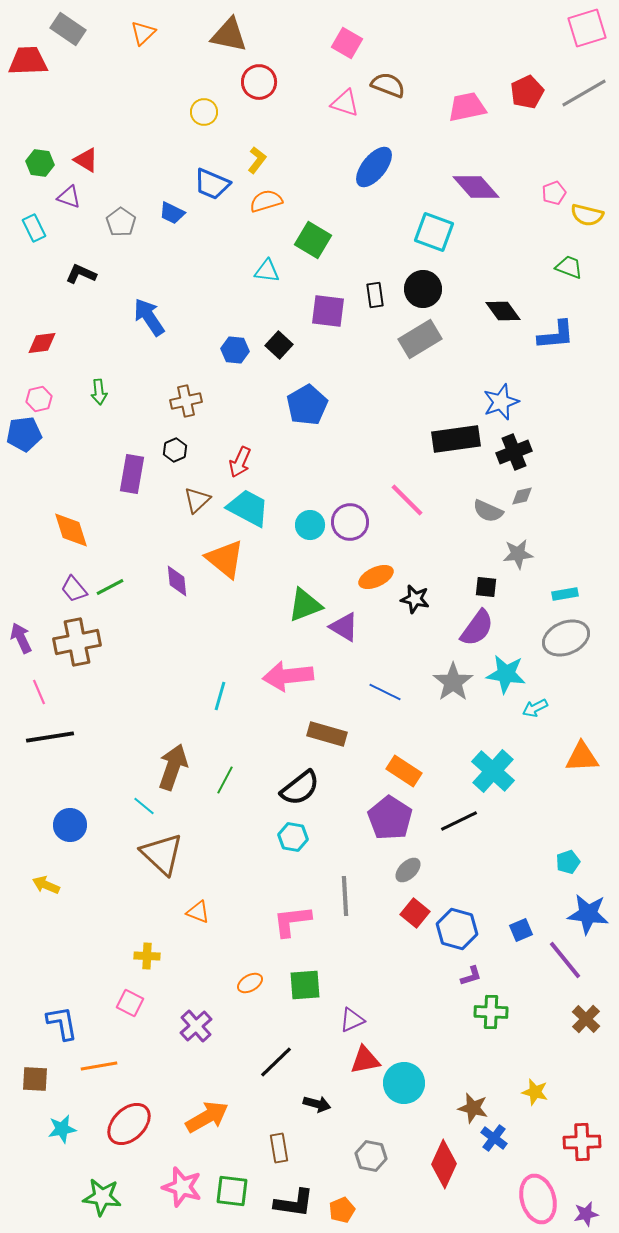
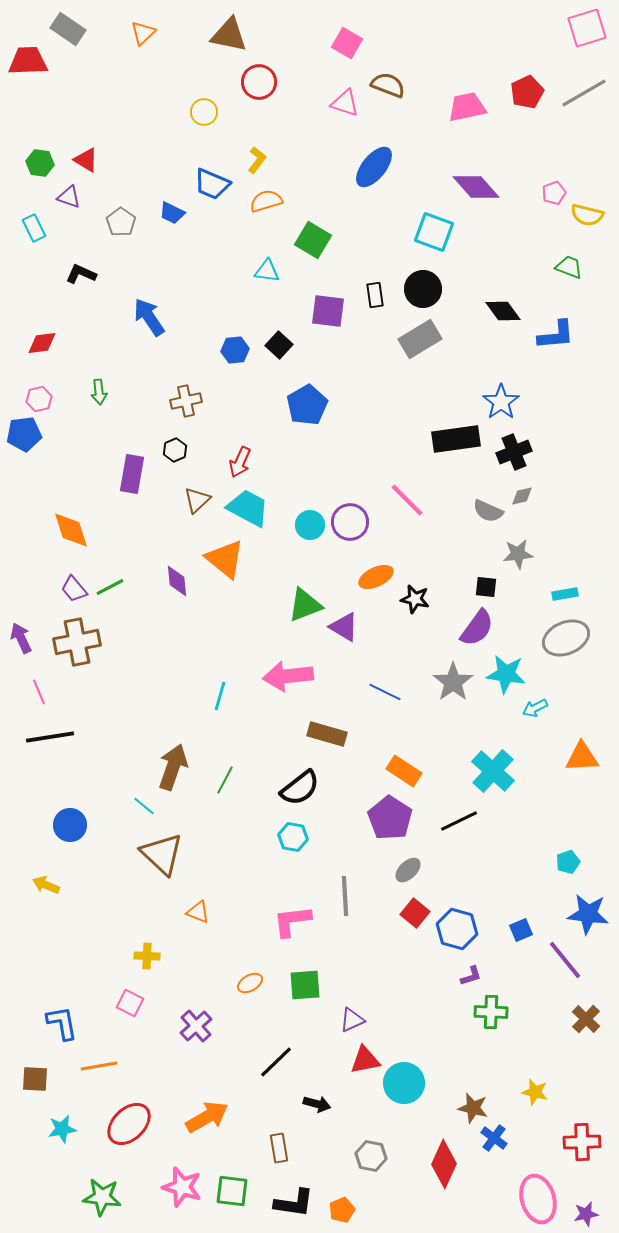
blue hexagon at (235, 350): rotated 12 degrees counterclockwise
blue star at (501, 402): rotated 15 degrees counterclockwise
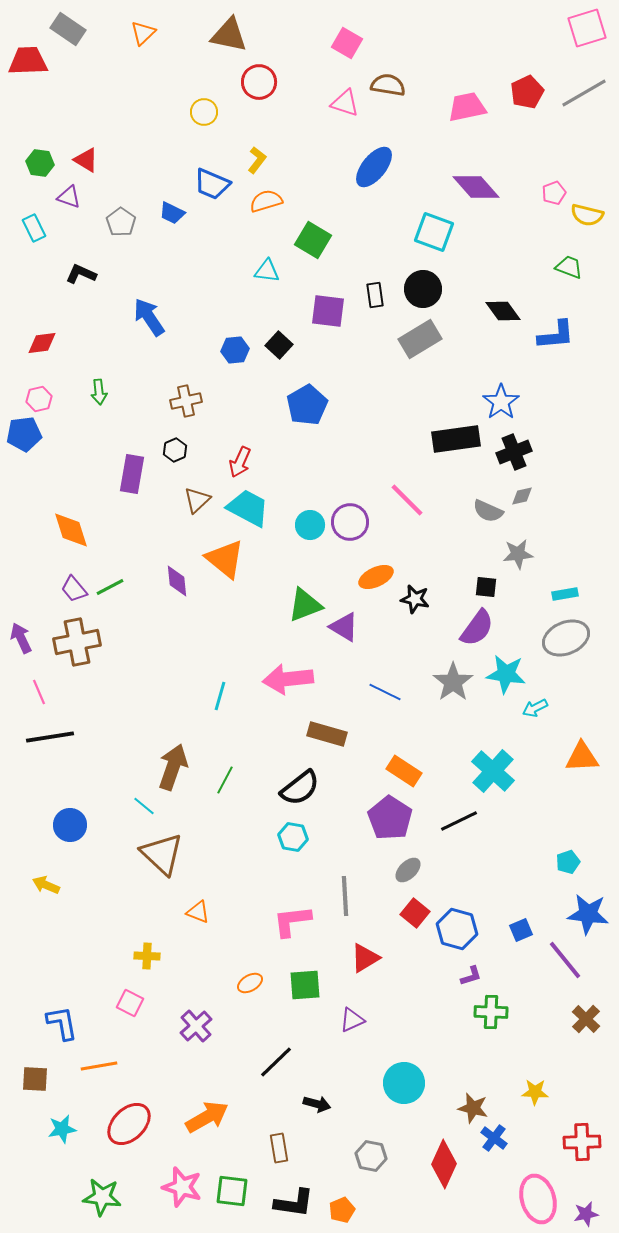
brown semicircle at (388, 85): rotated 12 degrees counterclockwise
pink arrow at (288, 676): moved 3 px down
red triangle at (365, 1060): moved 102 px up; rotated 20 degrees counterclockwise
yellow star at (535, 1092): rotated 12 degrees counterclockwise
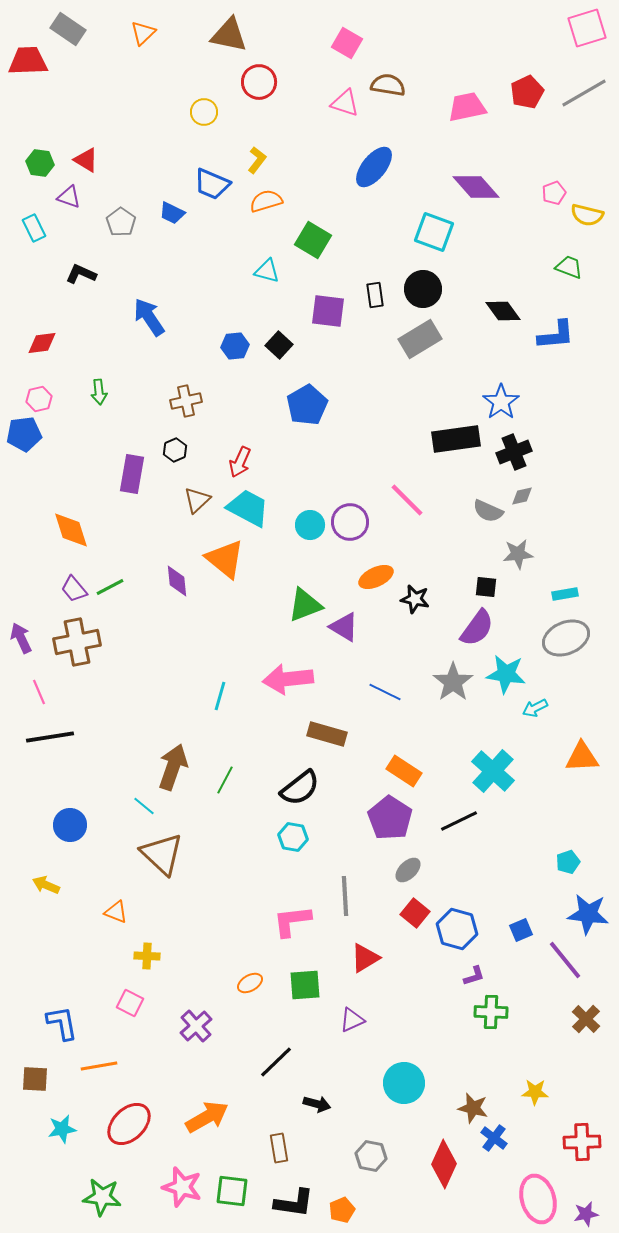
cyan triangle at (267, 271): rotated 8 degrees clockwise
blue hexagon at (235, 350): moved 4 px up
orange triangle at (198, 912): moved 82 px left
purple L-shape at (471, 976): moved 3 px right
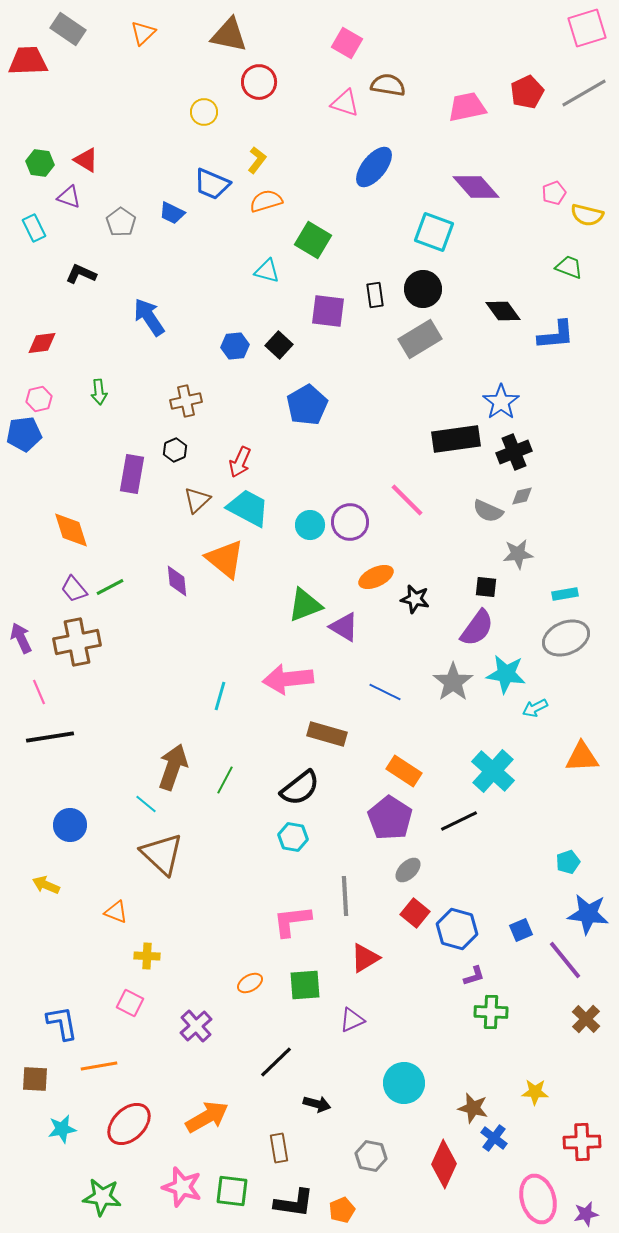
cyan line at (144, 806): moved 2 px right, 2 px up
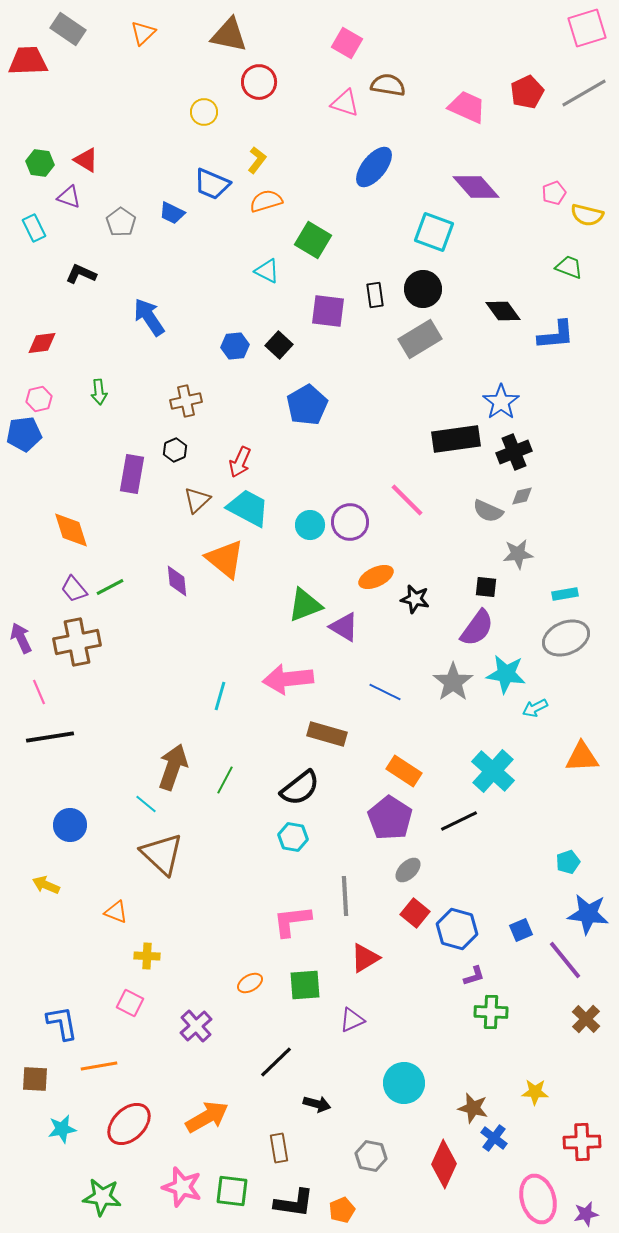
pink trapezoid at (467, 107): rotated 36 degrees clockwise
cyan triangle at (267, 271): rotated 12 degrees clockwise
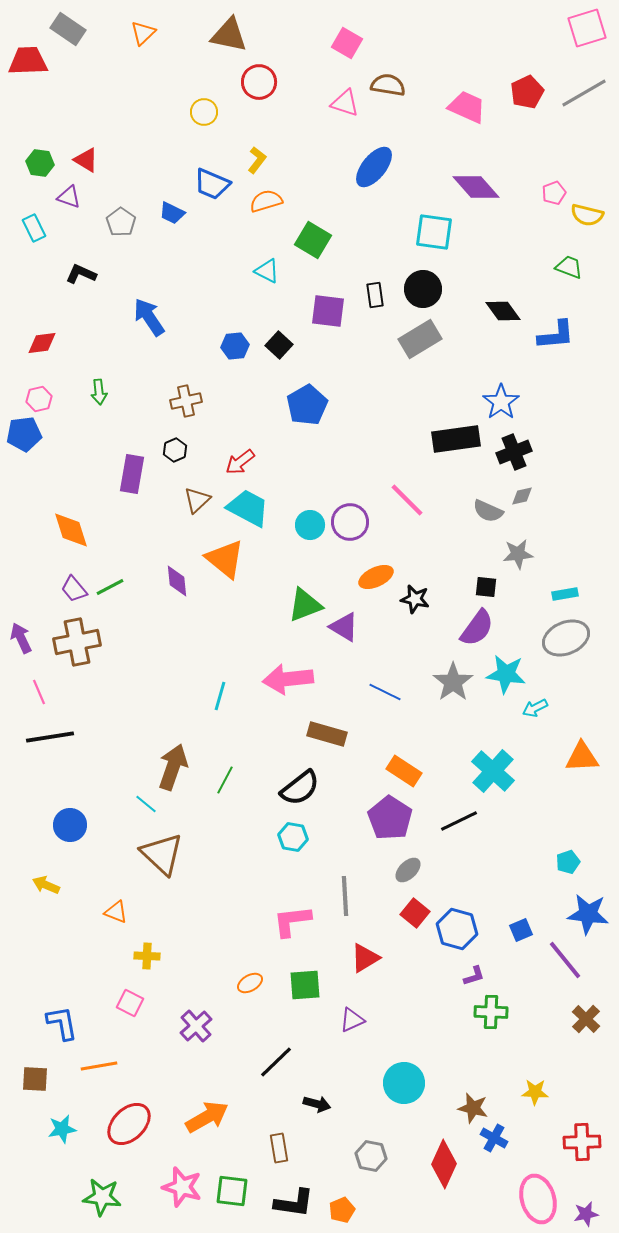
cyan square at (434, 232): rotated 12 degrees counterclockwise
red arrow at (240, 462): rotated 28 degrees clockwise
blue cross at (494, 1138): rotated 8 degrees counterclockwise
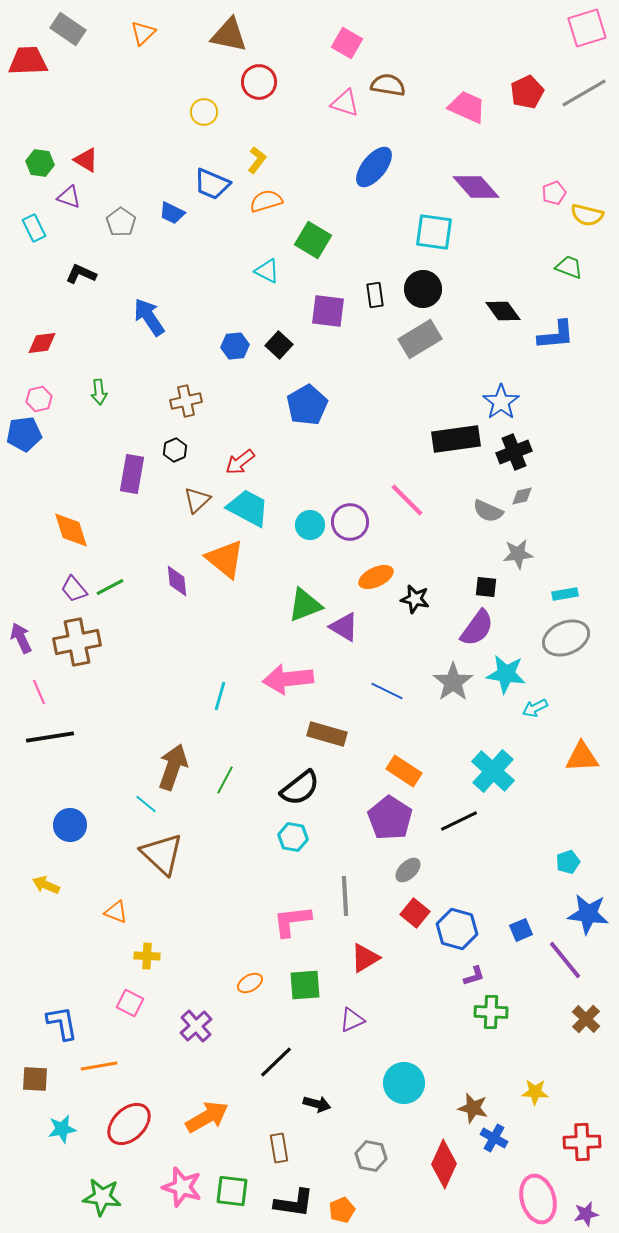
blue line at (385, 692): moved 2 px right, 1 px up
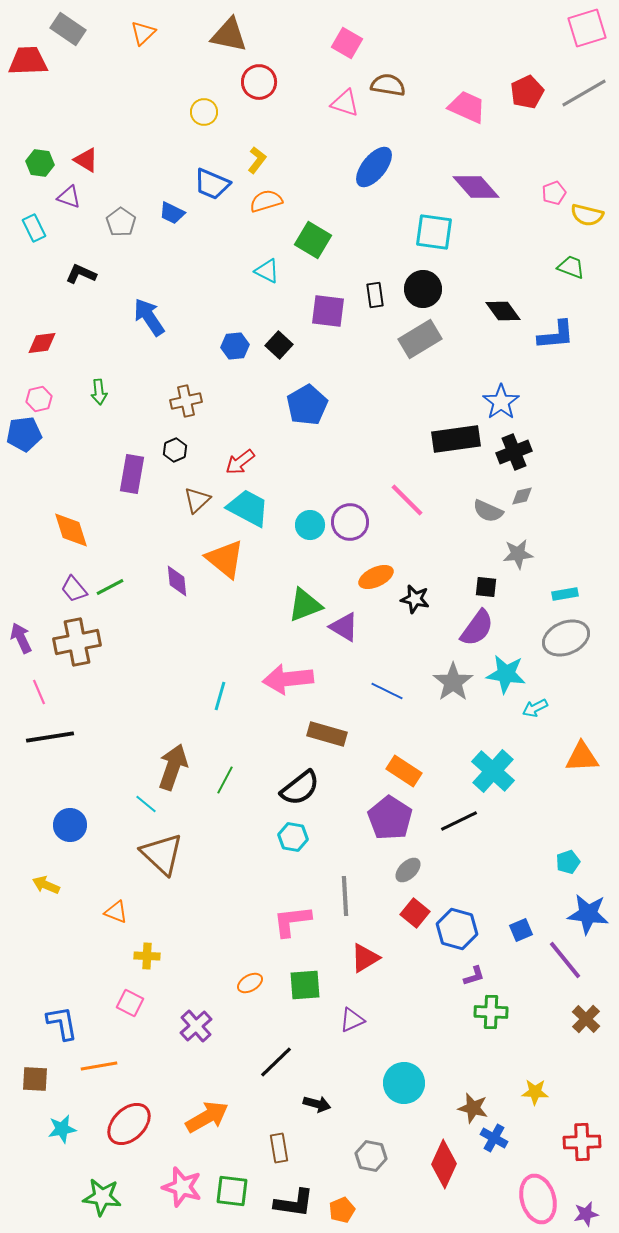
green trapezoid at (569, 267): moved 2 px right
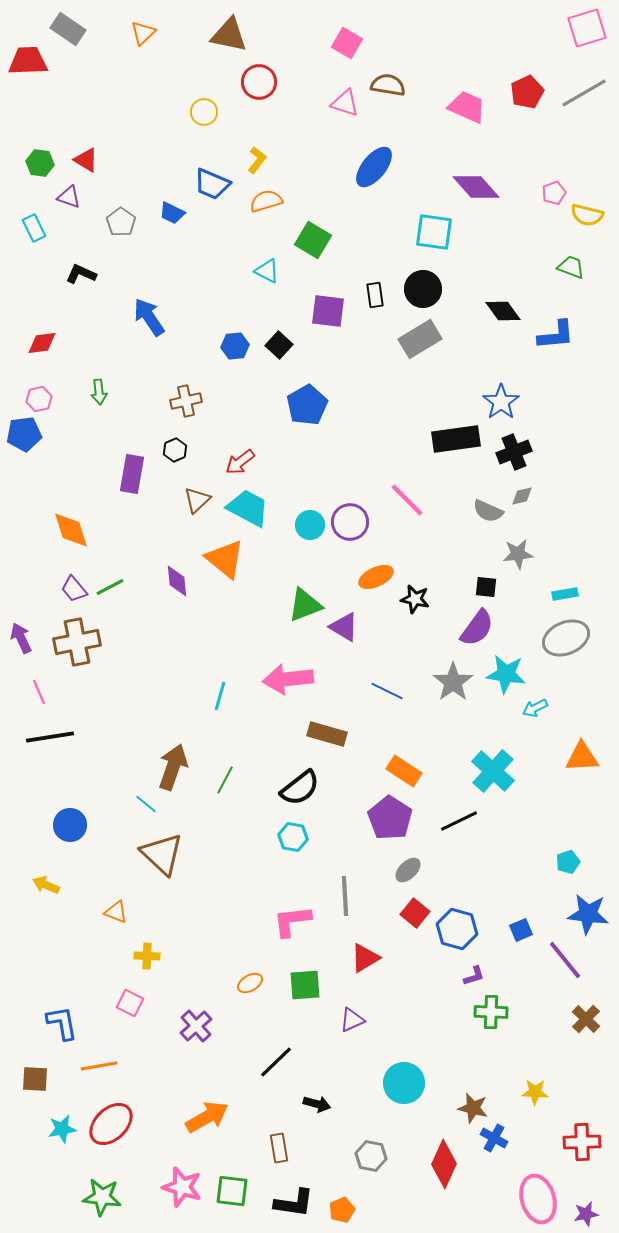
red ellipse at (129, 1124): moved 18 px left
